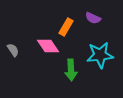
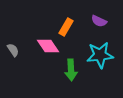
purple semicircle: moved 6 px right, 3 px down
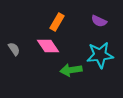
orange rectangle: moved 9 px left, 5 px up
gray semicircle: moved 1 px right, 1 px up
green arrow: rotated 85 degrees clockwise
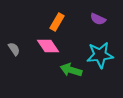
purple semicircle: moved 1 px left, 2 px up
green arrow: rotated 25 degrees clockwise
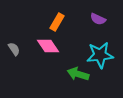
green arrow: moved 7 px right, 4 px down
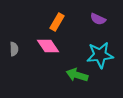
gray semicircle: rotated 32 degrees clockwise
green arrow: moved 1 px left, 1 px down
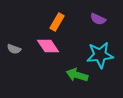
gray semicircle: rotated 112 degrees clockwise
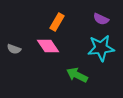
purple semicircle: moved 3 px right
cyan star: moved 1 px right, 7 px up
green arrow: rotated 10 degrees clockwise
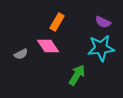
purple semicircle: moved 2 px right, 3 px down
gray semicircle: moved 7 px right, 5 px down; rotated 48 degrees counterclockwise
green arrow: rotated 95 degrees clockwise
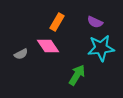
purple semicircle: moved 8 px left
